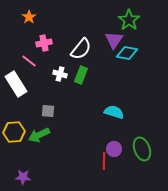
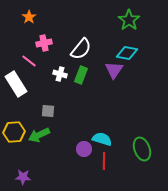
purple triangle: moved 30 px down
cyan semicircle: moved 12 px left, 27 px down
purple circle: moved 30 px left
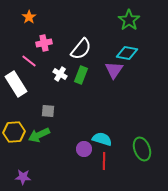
white cross: rotated 16 degrees clockwise
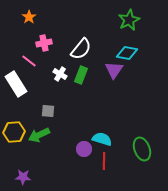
green star: rotated 10 degrees clockwise
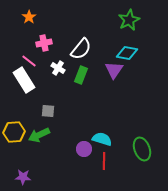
white cross: moved 2 px left, 6 px up
white rectangle: moved 8 px right, 4 px up
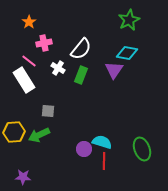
orange star: moved 5 px down
cyan semicircle: moved 3 px down
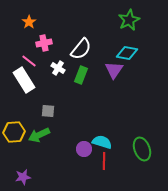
purple star: rotated 14 degrees counterclockwise
